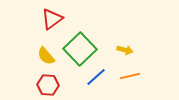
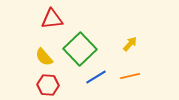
red triangle: rotated 30 degrees clockwise
yellow arrow: moved 5 px right, 6 px up; rotated 63 degrees counterclockwise
yellow semicircle: moved 2 px left, 1 px down
blue line: rotated 10 degrees clockwise
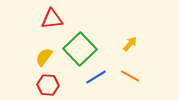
yellow semicircle: rotated 78 degrees clockwise
orange line: rotated 42 degrees clockwise
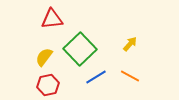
red hexagon: rotated 15 degrees counterclockwise
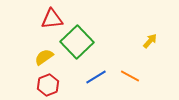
yellow arrow: moved 20 px right, 3 px up
green square: moved 3 px left, 7 px up
yellow semicircle: rotated 18 degrees clockwise
red hexagon: rotated 10 degrees counterclockwise
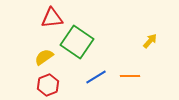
red triangle: moved 1 px up
green square: rotated 12 degrees counterclockwise
orange line: rotated 30 degrees counterclockwise
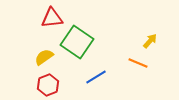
orange line: moved 8 px right, 13 px up; rotated 24 degrees clockwise
